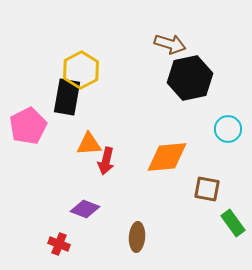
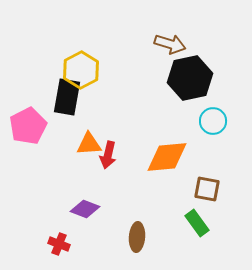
cyan circle: moved 15 px left, 8 px up
red arrow: moved 2 px right, 6 px up
green rectangle: moved 36 px left
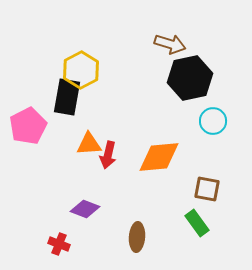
orange diamond: moved 8 px left
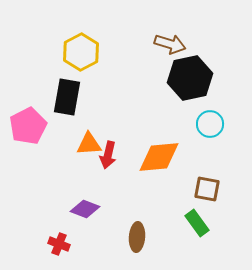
yellow hexagon: moved 18 px up
cyan circle: moved 3 px left, 3 px down
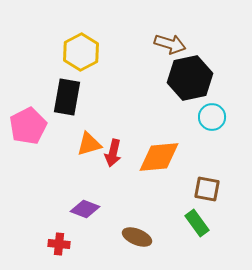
cyan circle: moved 2 px right, 7 px up
orange triangle: rotated 12 degrees counterclockwise
red arrow: moved 5 px right, 2 px up
brown ellipse: rotated 72 degrees counterclockwise
red cross: rotated 15 degrees counterclockwise
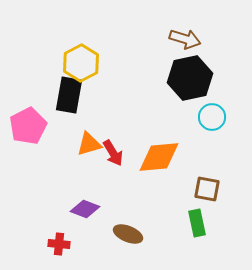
brown arrow: moved 15 px right, 5 px up
yellow hexagon: moved 11 px down
black rectangle: moved 2 px right, 2 px up
red arrow: rotated 44 degrees counterclockwise
green rectangle: rotated 24 degrees clockwise
brown ellipse: moved 9 px left, 3 px up
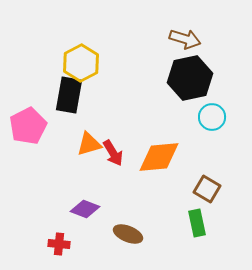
brown square: rotated 20 degrees clockwise
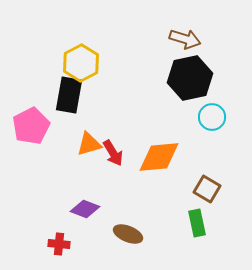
pink pentagon: moved 3 px right
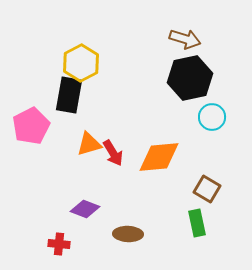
brown ellipse: rotated 20 degrees counterclockwise
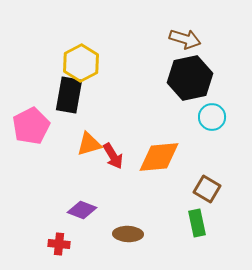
red arrow: moved 3 px down
purple diamond: moved 3 px left, 1 px down
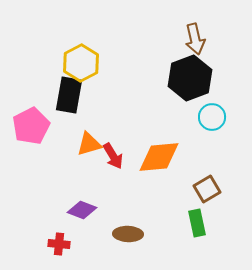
brown arrow: moved 10 px right; rotated 60 degrees clockwise
black hexagon: rotated 9 degrees counterclockwise
brown square: rotated 28 degrees clockwise
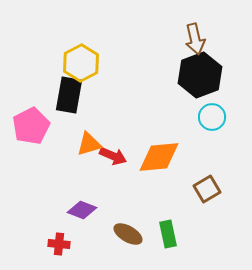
black hexagon: moved 10 px right, 3 px up
red arrow: rotated 36 degrees counterclockwise
green rectangle: moved 29 px left, 11 px down
brown ellipse: rotated 28 degrees clockwise
